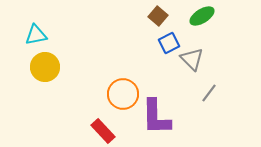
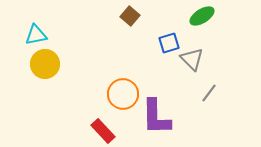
brown square: moved 28 px left
blue square: rotated 10 degrees clockwise
yellow circle: moved 3 px up
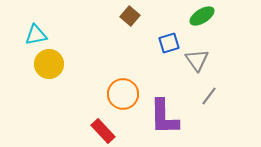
gray triangle: moved 5 px right, 1 px down; rotated 10 degrees clockwise
yellow circle: moved 4 px right
gray line: moved 3 px down
purple L-shape: moved 8 px right
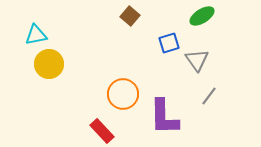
red rectangle: moved 1 px left
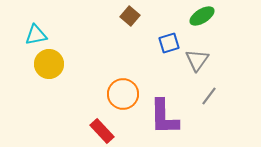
gray triangle: rotated 10 degrees clockwise
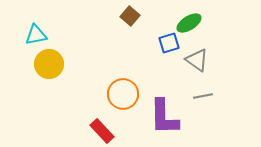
green ellipse: moved 13 px left, 7 px down
gray triangle: rotated 30 degrees counterclockwise
gray line: moved 6 px left; rotated 42 degrees clockwise
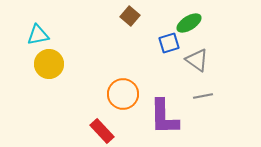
cyan triangle: moved 2 px right
